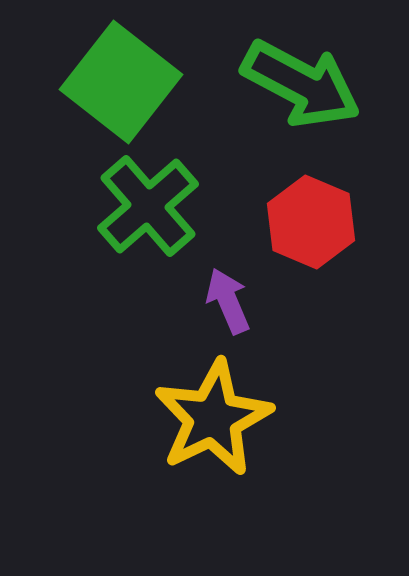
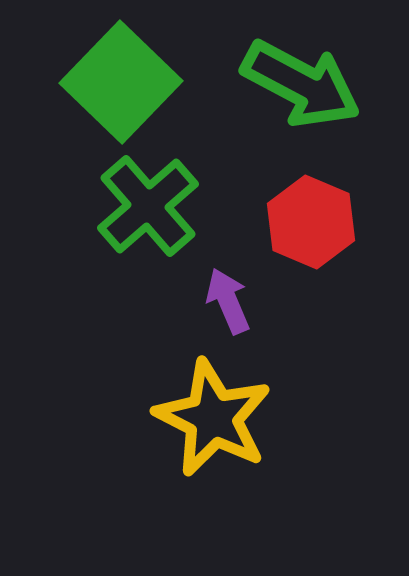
green square: rotated 6 degrees clockwise
yellow star: rotated 19 degrees counterclockwise
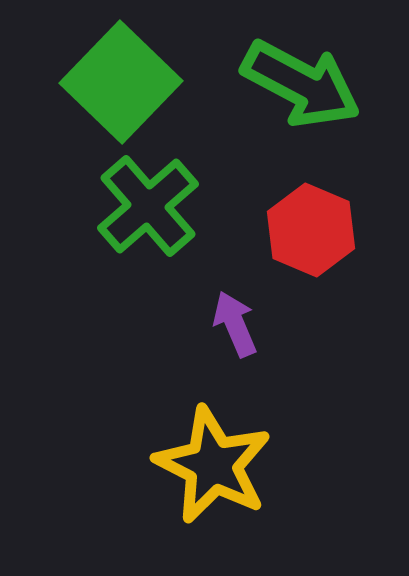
red hexagon: moved 8 px down
purple arrow: moved 7 px right, 23 px down
yellow star: moved 47 px down
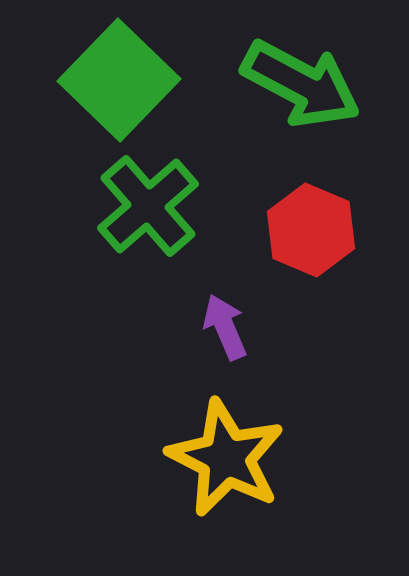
green square: moved 2 px left, 2 px up
purple arrow: moved 10 px left, 3 px down
yellow star: moved 13 px right, 7 px up
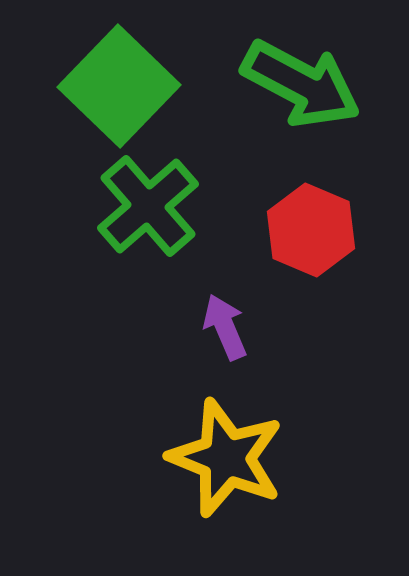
green square: moved 6 px down
yellow star: rotated 5 degrees counterclockwise
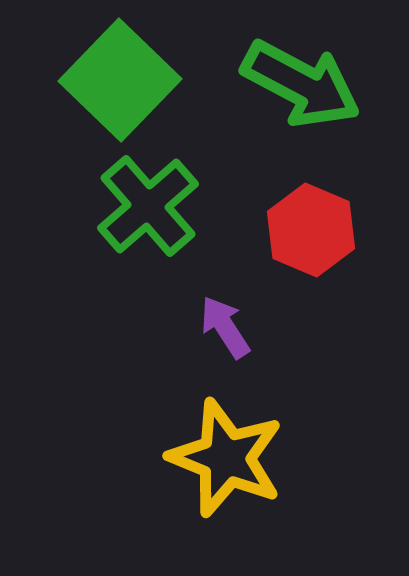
green square: moved 1 px right, 6 px up
purple arrow: rotated 10 degrees counterclockwise
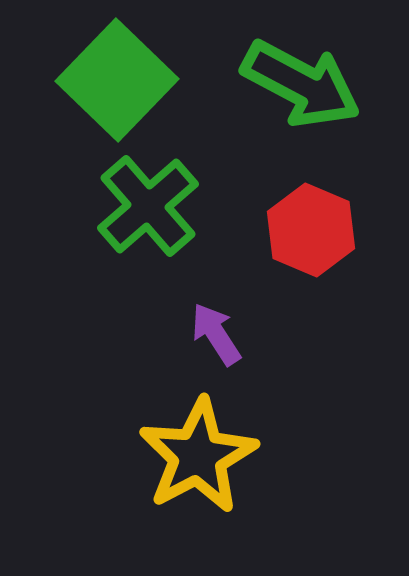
green square: moved 3 px left
purple arrow: moved 9 px left, 7 px down
yellow star: moved 28 px left, 2 px up; rotated 22 degrees clockwise
